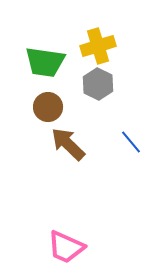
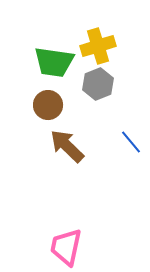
green trapezoid: moved 9 px right
gray hexagon: rotated 12 degrees clockwise
brown circle: moved 2 px up
brown arrow: moved 1 px left, 2 px down
pink trapezoid: rotated 78 degrees clockwise
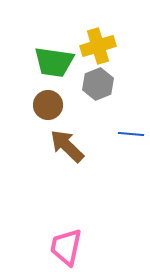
blue line: moved 8 px up; rotated 45 degrees counterclockwise
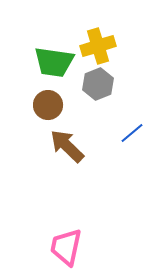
blue line: moved 1 px right, 1 px up; rotated 45 degrees counterclockwise
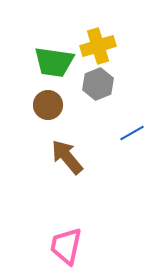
blue line: rotated 10 degrees clockwise
brown arrow: moved 11 px down; rotated 6 degrees clockwise
pink trapezoid: moved 1 px up
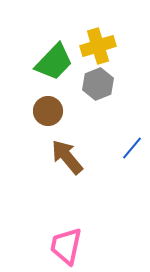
green trapezoid: rotated 54 degrees counterclockwise
brown circle: moved 6 px down
blue line: moved 15 px down; rotated 20 degrees counterclockwise
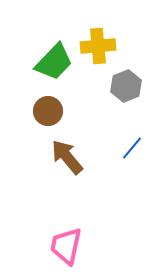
yellow cross: rotated 12 degrees clockwise
gray hexagon: moved 28 px right, 2 px down
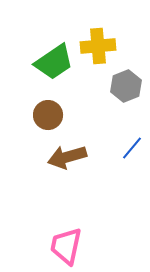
green trapezoid: rotated 12 degrees clockwise
brown circle: moved 4 px down
brown arrow: rotated 66 degrees counterclockwise
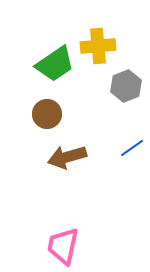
green trapezoid: moved 1 px right, 2 px down
brown circle: moved 1 px left, 1 px up
blue line: rotated 15 degrees clockwise
pink trapezoid: moved 3 px left
